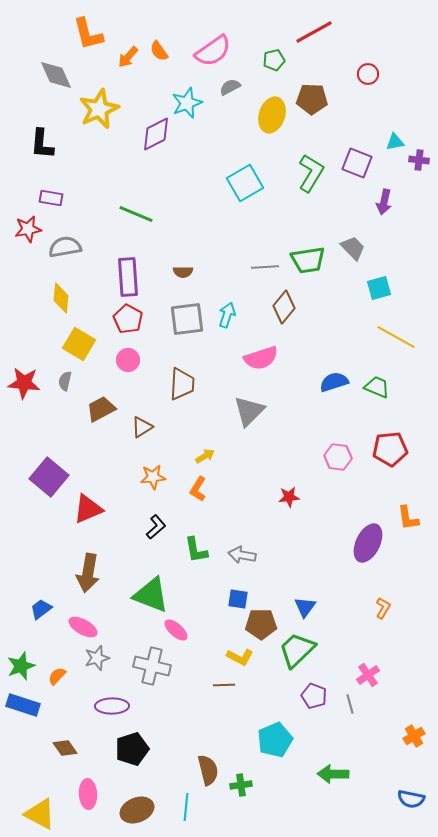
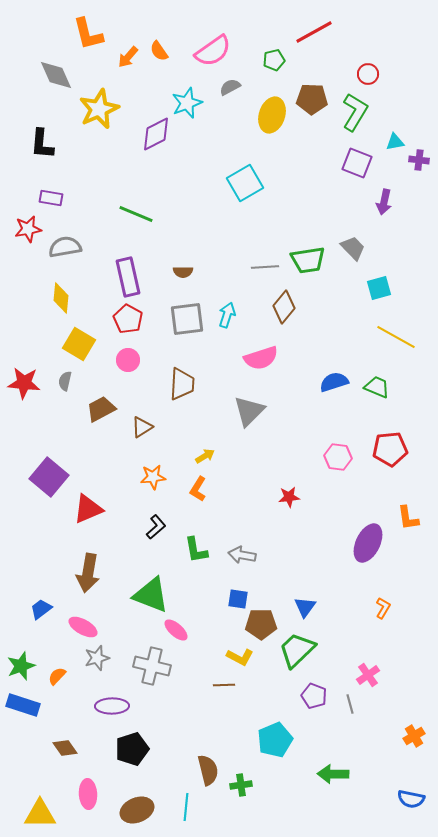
green L-shape at (311, 173): moved 44 px right, 61 px up
purple rectangle at (128, 277): rotated 9 degrees counterclockwise
yellow triangle at (40, 814): rotated 28 degrees counterclockwise
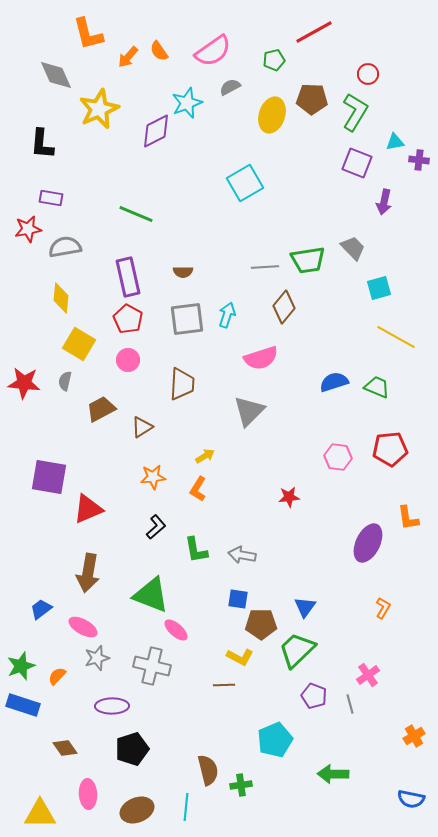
purple diamond at (156, 134): moved 3 px up
purple square at (49, 477): rotated 30 degrees counterclockwise
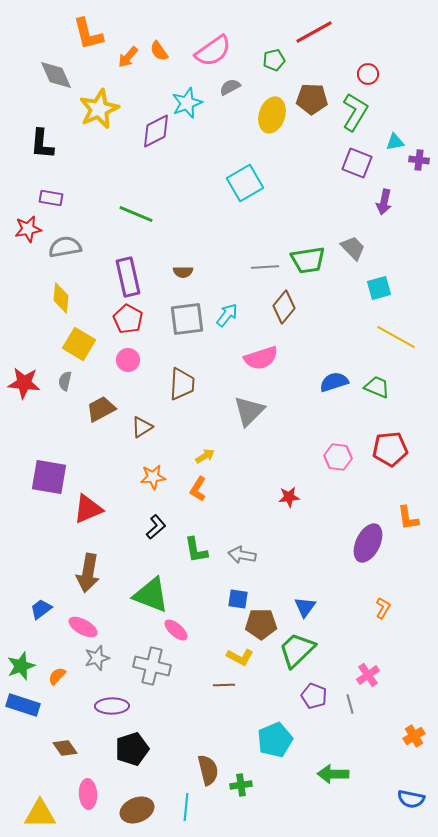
cyan arrow at (227, 315): rotated 20 degrees clockwise
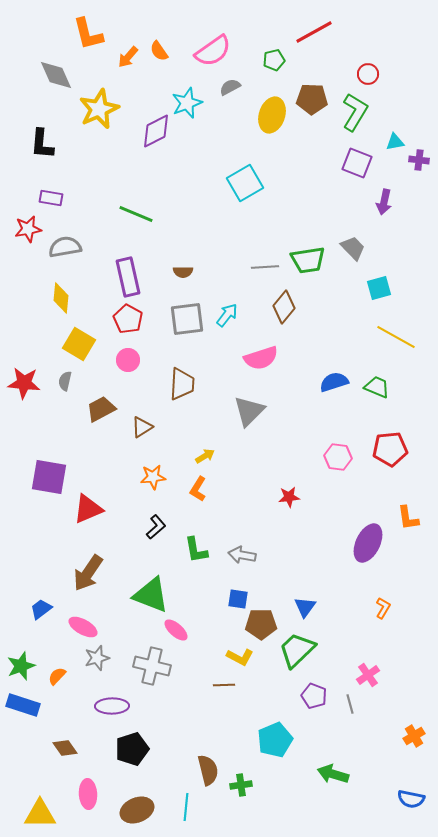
brown arrow at (88, 573): rotated 24 degrees clockwise
green arrow at (333, 774): rotated 16 degrees clockwise
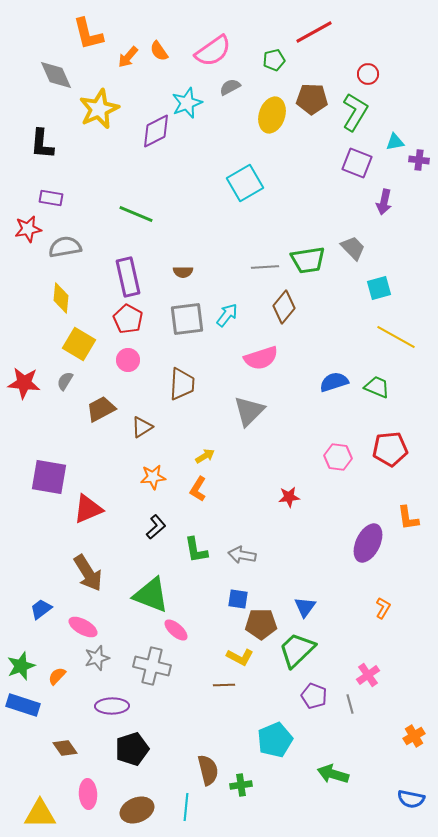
gray semicircle at (65, 381): rotated 18 degrees clockwise
brown arrow at (88, 573): rotated 66 degrees counterclockwise
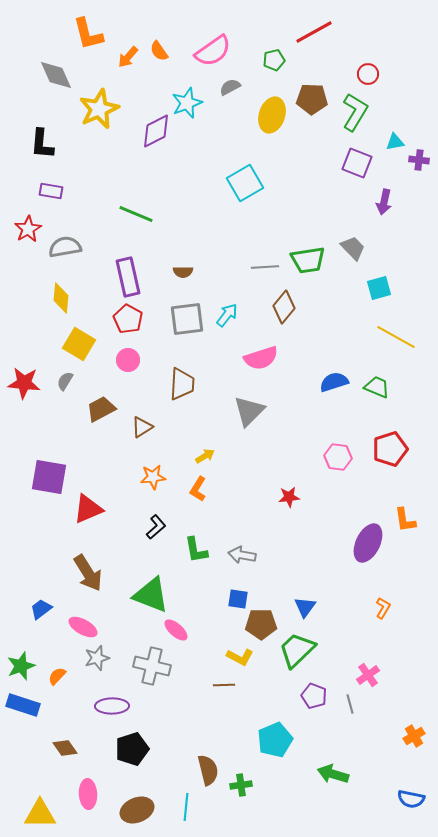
purple rectangle at (51, 198): moved 7 px up
red star at (28, 229): rotated 20 degrees counterclockwise
red pentagon at (390, 449): rotated 12 degrees counterclockwise
orange L-shape at (408, 518): moved 3 px left, 2 px down
